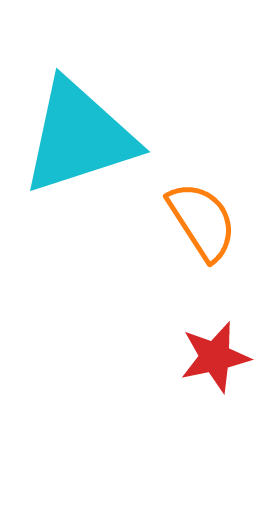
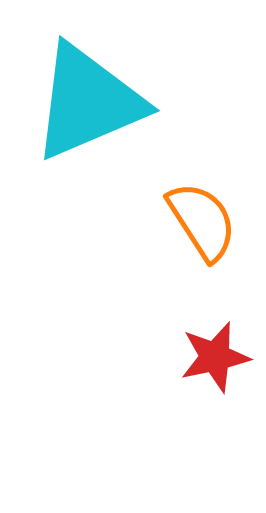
cyan triangle: moved 9 px right, 35 px up; rotated 5 degrees counterclockwise
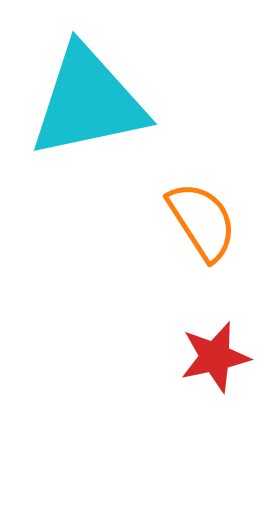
cyan triangle: rotated 11 degrees clockwise
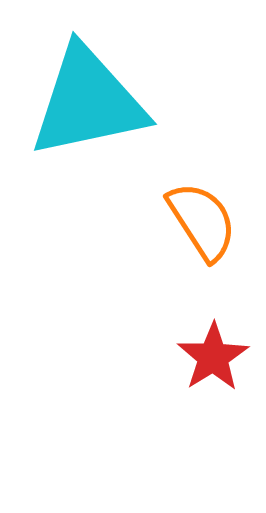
red star: moved 2 px left; rotated 20 degrees counterclockwise
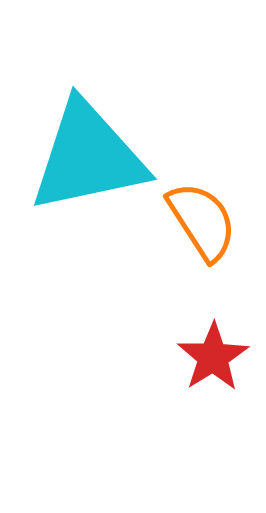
cyan triangle: moved 55 px down
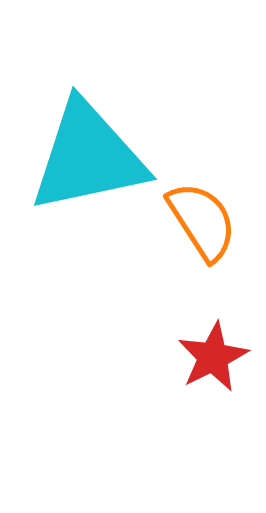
red star: rotated 6 degrees clockwise
